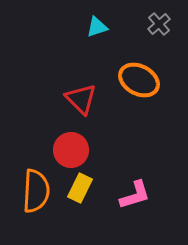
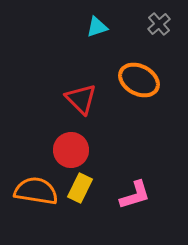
orange semicircle: rotated 84 degrees counterclockwise
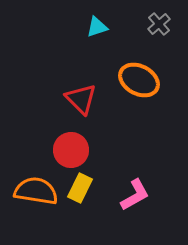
pink L-shape: rotated 12 degrees counterclockwise
